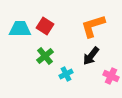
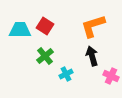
cyan trapezoid: moved 1 px down
black arrow: moved 1 px right; rotated 126 degrees clockwise
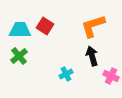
green cross: moved 26 px left
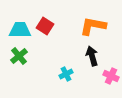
orange L-shape: rotated 28 degrees clockwise
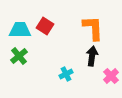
orange L-shape: moved 2 px down; rotated 76 degrees clockwise
black arrow: rotated 24 degrees clockwise
pink cross: rotated 21 degrees clockwise
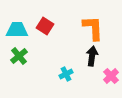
cyan trapezoid: moved 3 px left
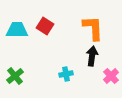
green cross: moved 4 px left, 20 px down
cyan cross: rotated 16 degrees clockwise
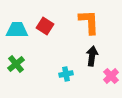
orange L-shape: moved 4 px left, 6 px up
green cross: moved 1 px right, 12 px up
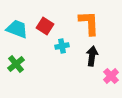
orange L-shape: moved 1 px down
cyan trapezoid: moved 1 px up; rotated 20 degrees clockwise
cyan cross: moved 4 px left, 28 px up
